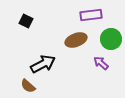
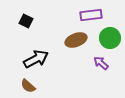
green circle: moved 1 px left, 1 px up
black arrow: moved 7 px left, 5 px up
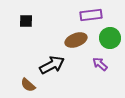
black square: rotated 24 degrees counterclockwise
black arrow: moved 16 px right, 6 px down
purple arrow: moved 1 px left, 1 px down
brown semicircle: moved 1 px up
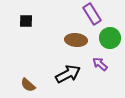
purple rectangle: moved 1 px right, 1 px up; rotated 65 degrees clockwise
brown ellipse: rotated 25 degrees clockwise
black arrow: moved 16 px right, 9 px down
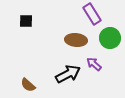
purple arrow: moved 6 px left
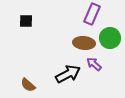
purple rectangle: rotated 55 degrees clockwise
brown ellipse: moved 8 px right, 3 px down
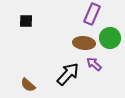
black arrow: rotated 20 degrees counterclockwise
